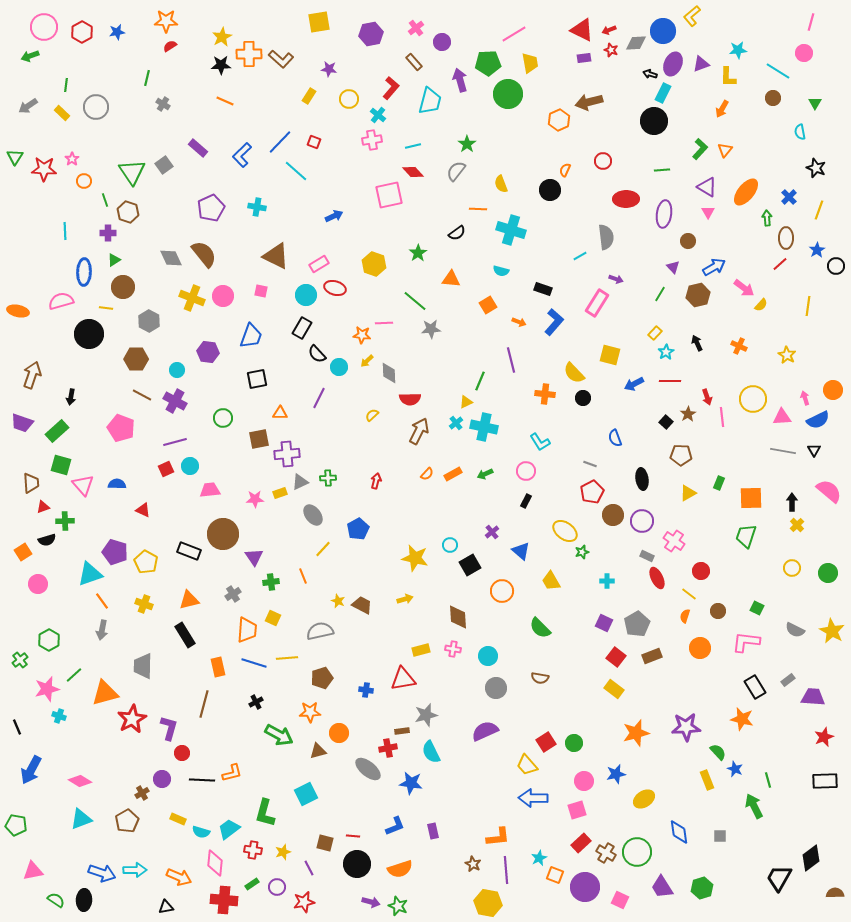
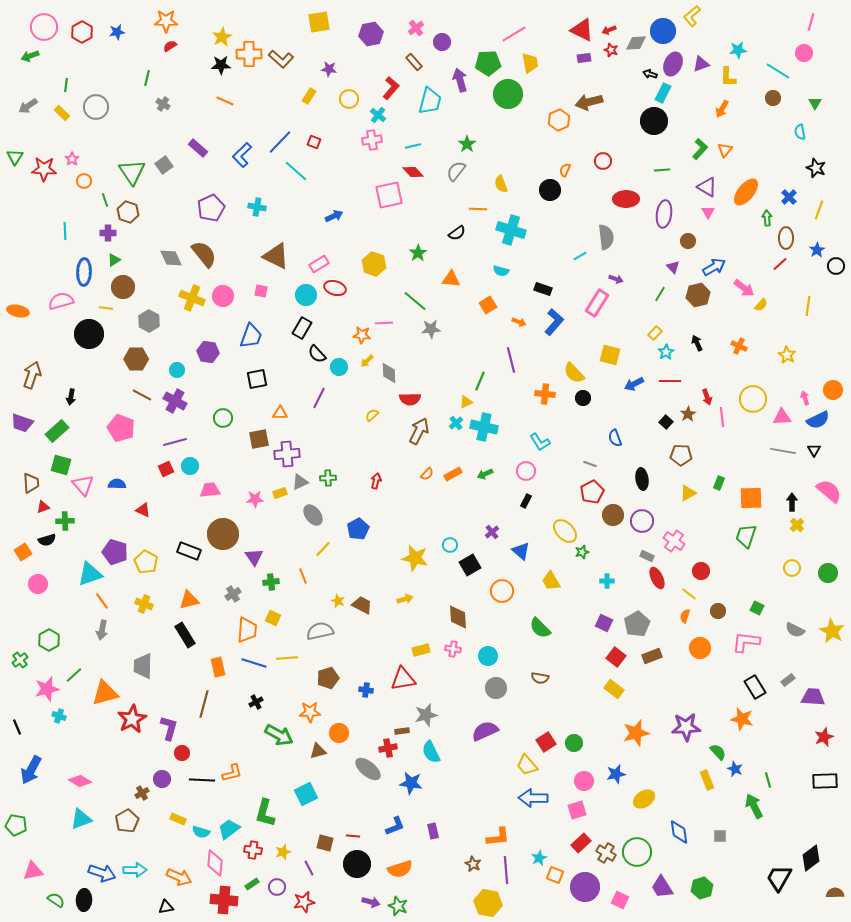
yellow ellipse at (565, 531): rotated 10 degrees clockwise
brown pentagon at (322, 678): moved 6 px right
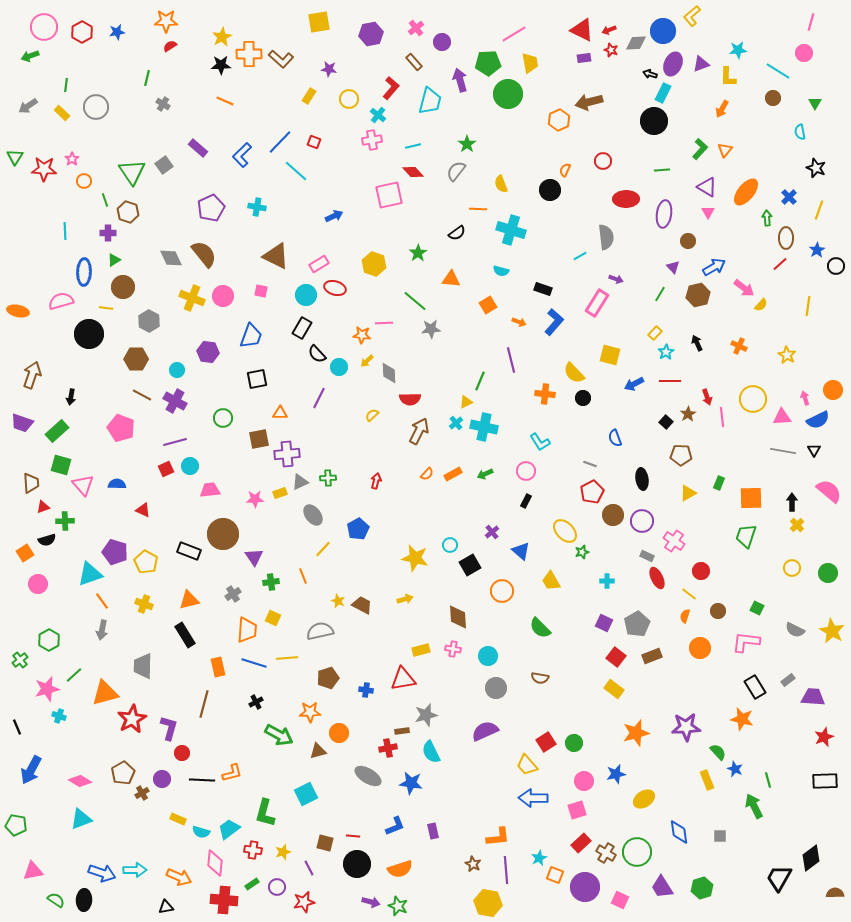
orange square at (23, 552): moved 2 px right, 1 px down
gray ellipse at (368, 769): moved 7 px down; rotated 8 degrees counterclockwise
brown pentagon at (127, 821): moved 4 px left, 48 px up
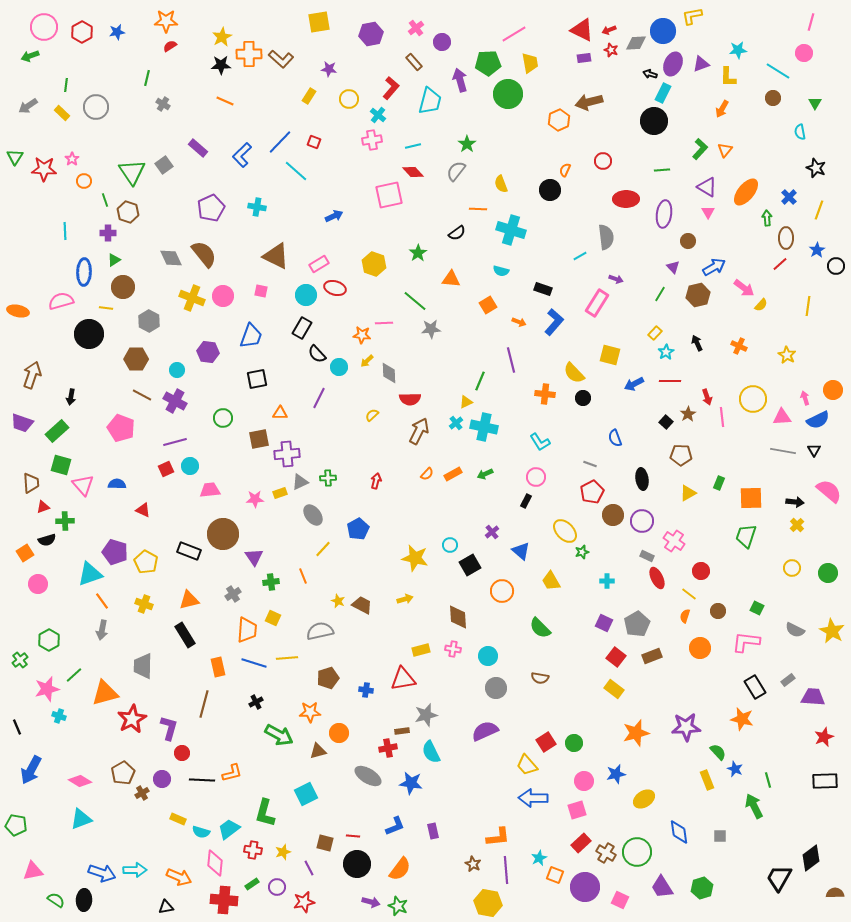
yellow L-shape at (692, 16): rotated 30 degrees clockwise
pink circle at (526, 471): moved 10 px right, 6 px down
black arrow at (792, 502): moved 3 px right; rotated 96 degrees clockwise
orange semicircle at (400, 869): rotated 35 degrees counterclockwise
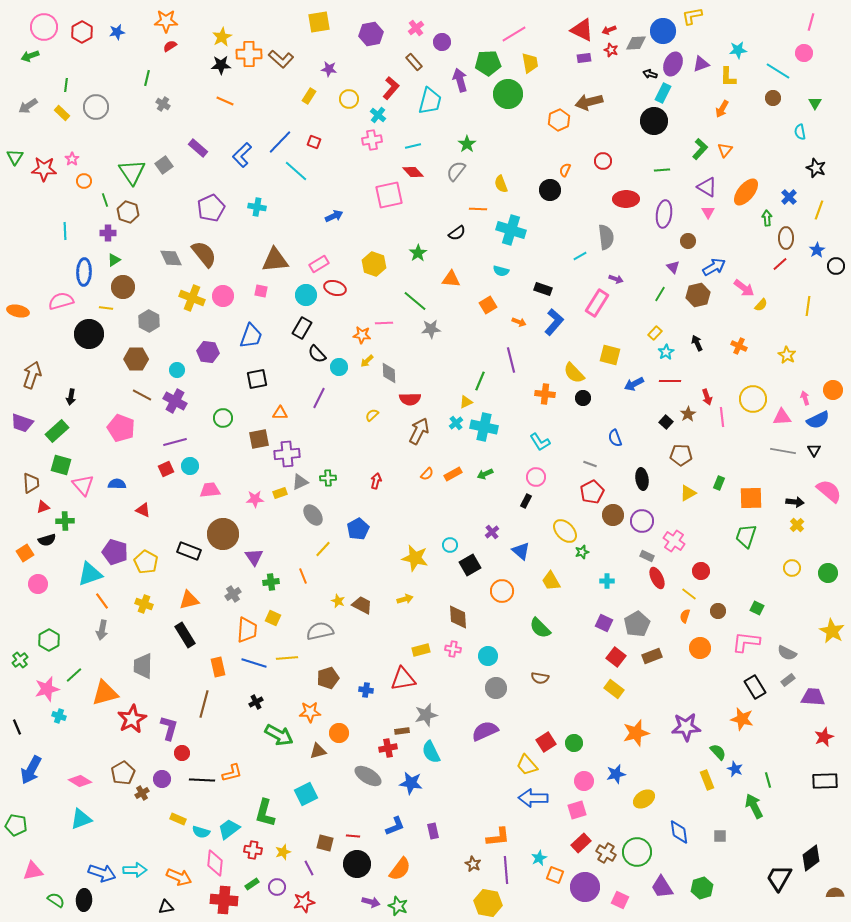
brown triangle at (276, 256): moved 1 px left, 4 px down; rotated 32 degrees counterclockwise
gray semicircle at (795, 630): moved 8 px left, 23 px down
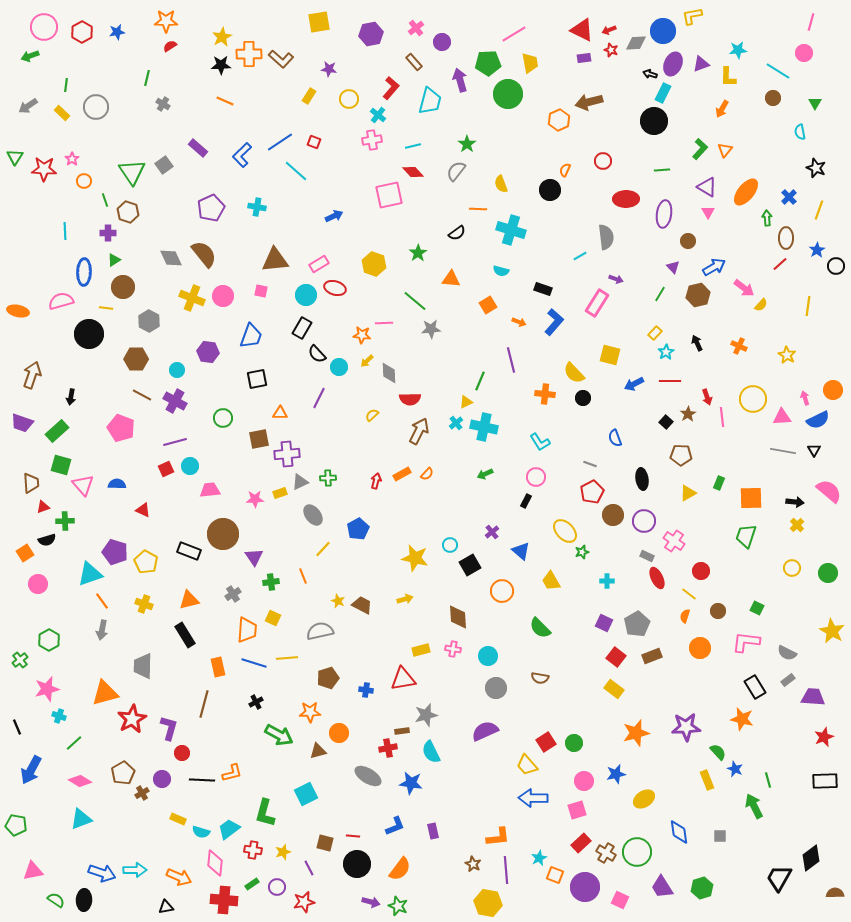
blue line at (280, 142): rotated 12 degrees clockwise
orange rectangle at (453, 474): moved 51 px left
purple circle at (642, 521): moved 2 px right
green line at (74, 675): moved 68 px down
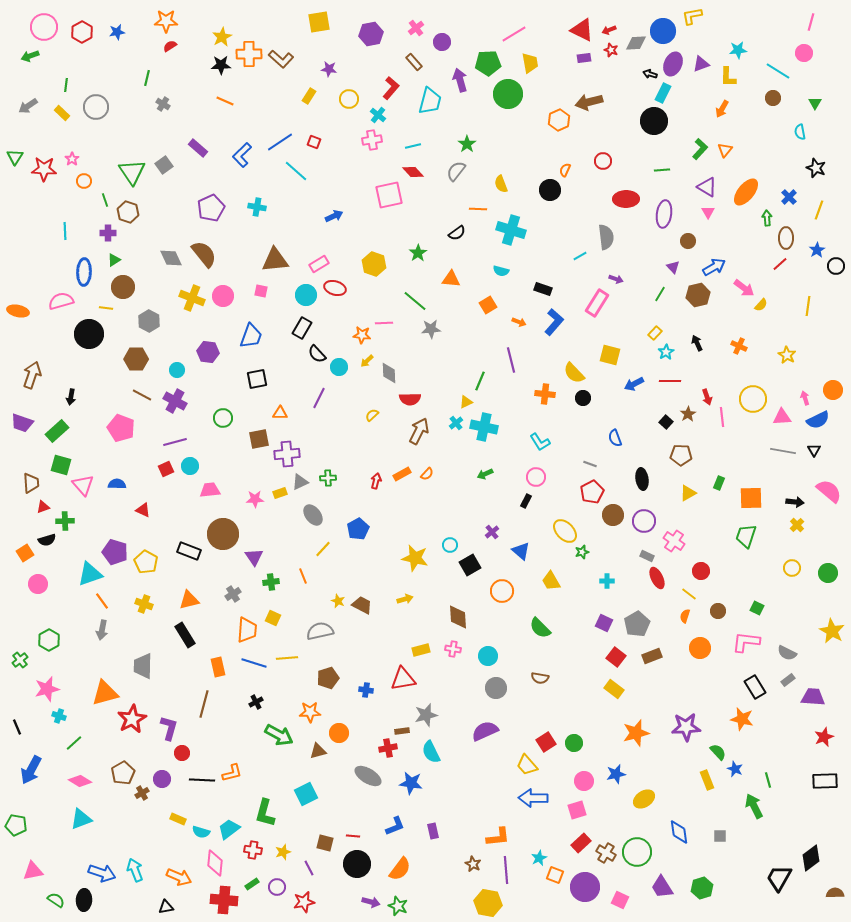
cyan arrow at (135, 870): rotated 110 degrees counterclockwise
